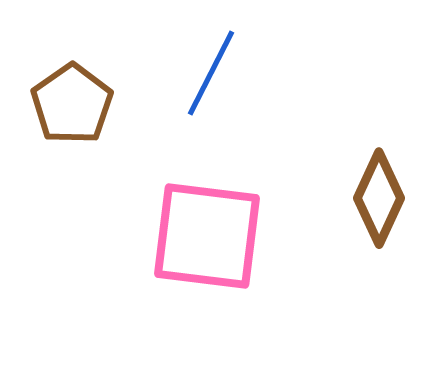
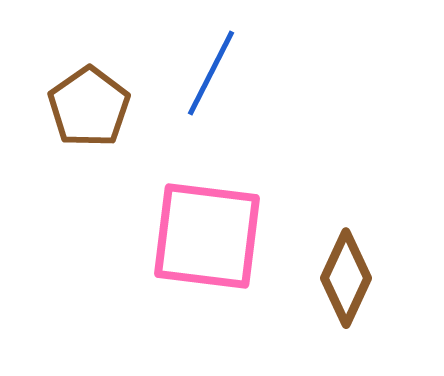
brown pentagon: moved 17 px right, 3 px down
brown diamond: moved 33 px left, 80 px down
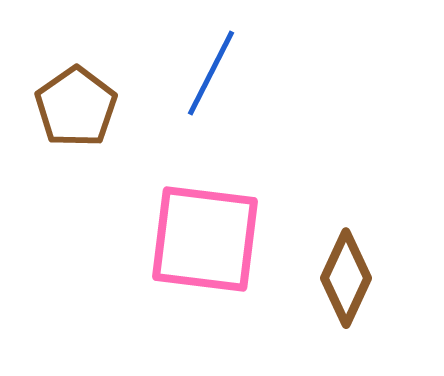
brown pentagon: moved 13 px left
pink square: moved 2 px left, 3 px down
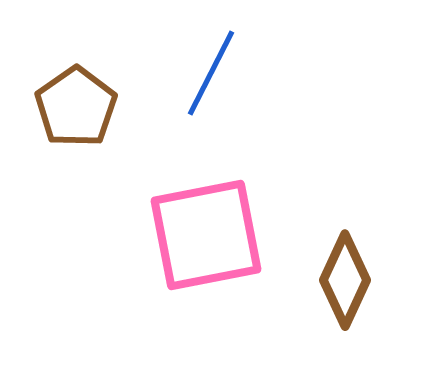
pink square: moved 1 px right, 4 px up; rotated 18 degrees counterclockwise
brown diamond: moved 1 px left, 2 px down
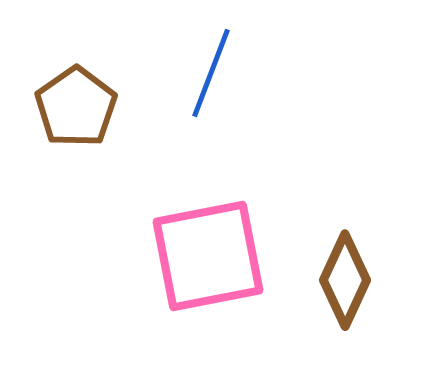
blue line: rotated 6 degrees counterclockwise
pink square: moved 2 px right, 21 px down
